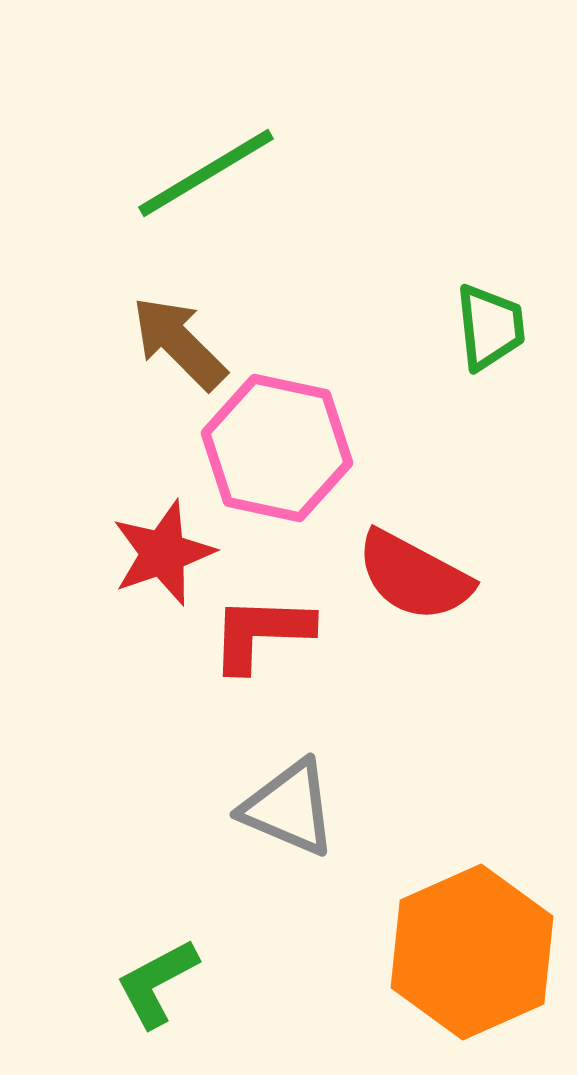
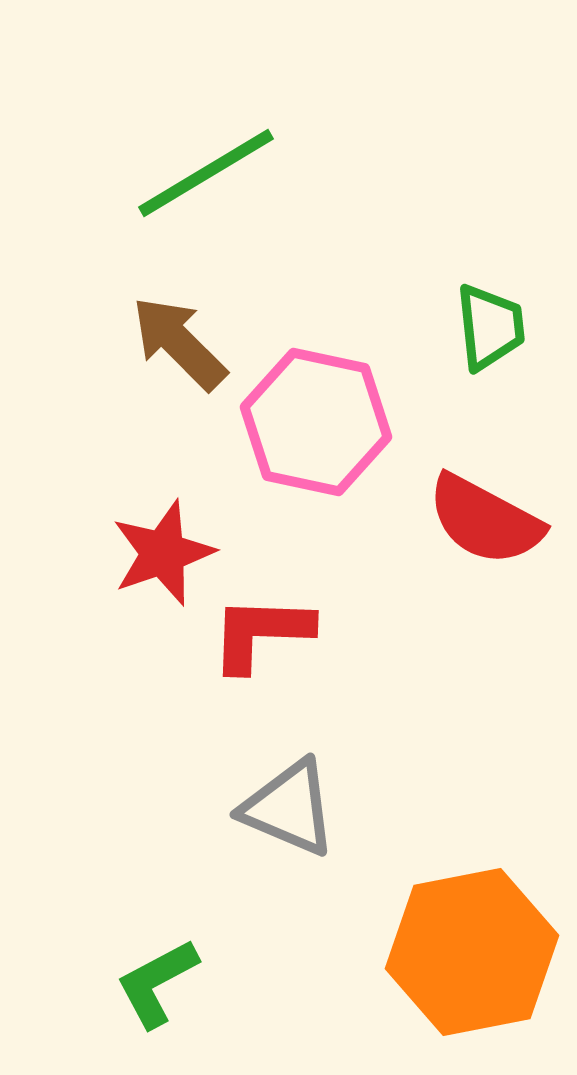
pink hexagon: moved 39 px right, 26 px up
red semicircle: moved 71 px right, 56 px up
orange hexagon: rotated 13 degrees clockwise
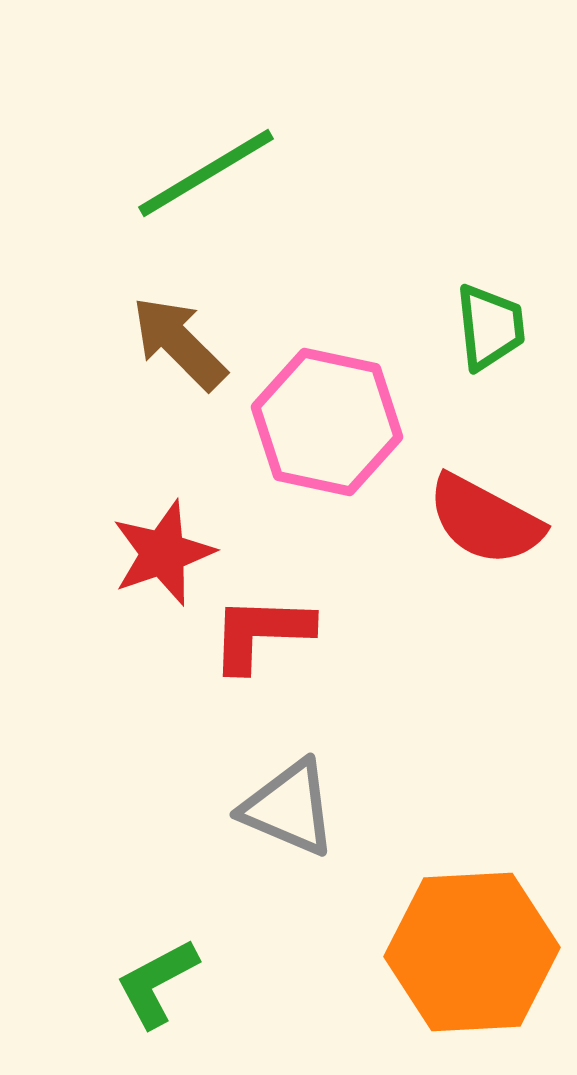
pink hexagon: moved 11 px right
orange hexagon: rotated 8 degrees clockwise
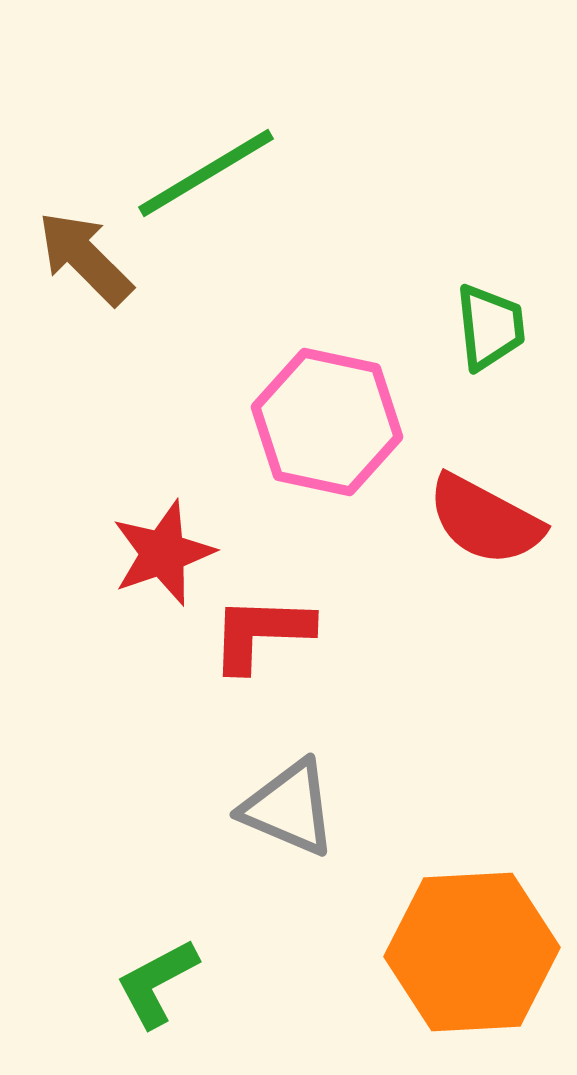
brown arrow: moved 94 px left, 85 px up
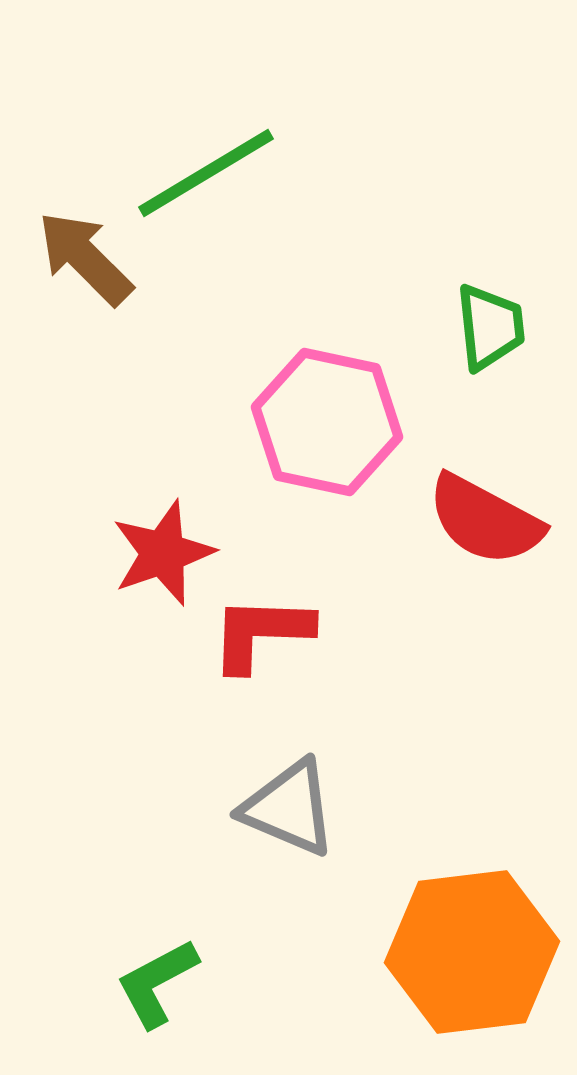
orange hexagon: rotated 4 degrees counterclockwise
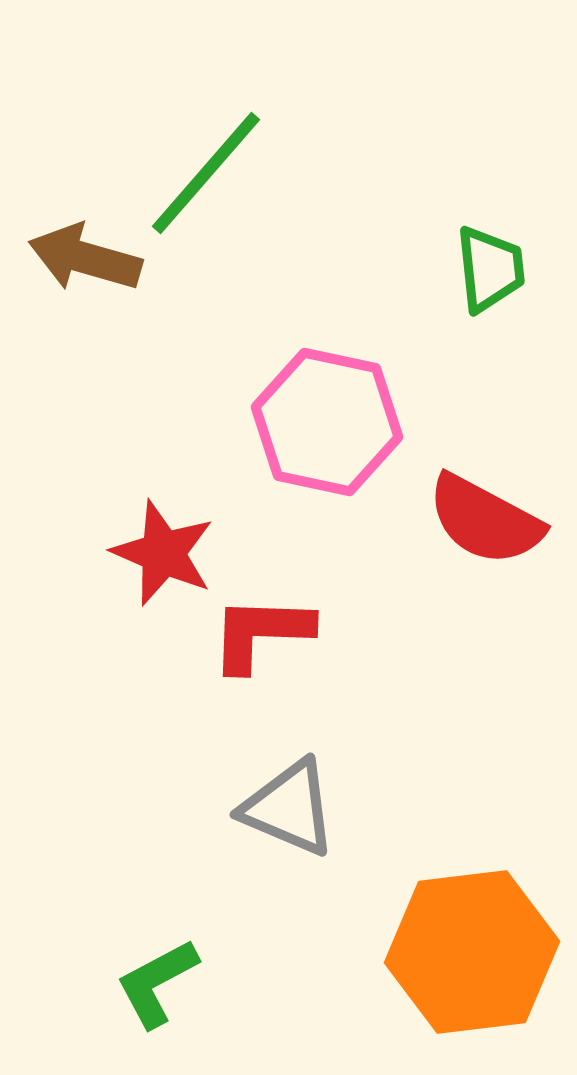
green line: rotated 18 degrees counterclockwise
brown arrow: rotated 29 degrees counterclockwise
green trapezoid: moved 58 px up
red star: rotated 30 degrees counterclockwise
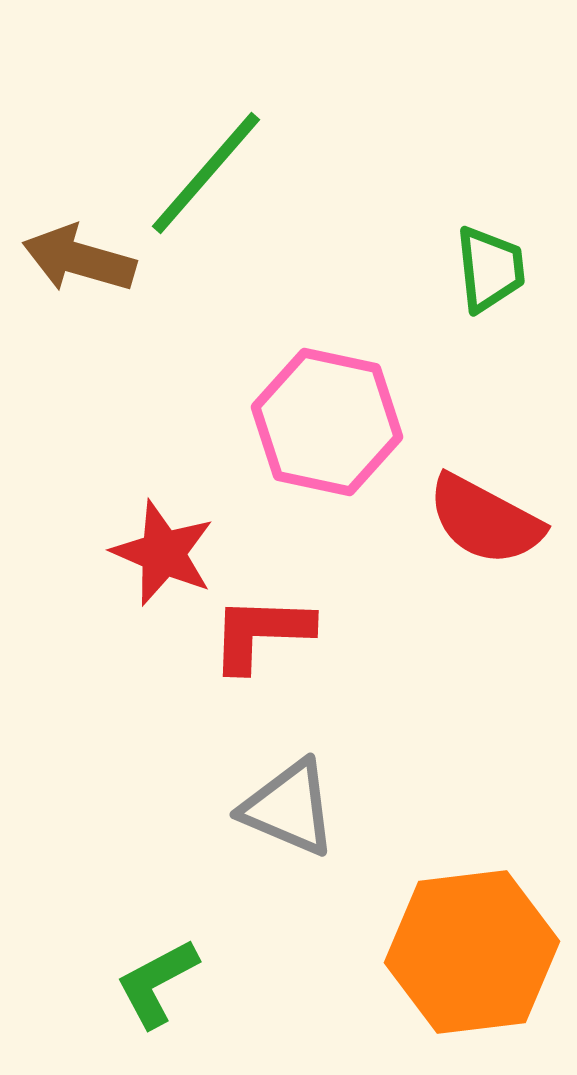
brown arrow: moved 6 px left, 1 px down
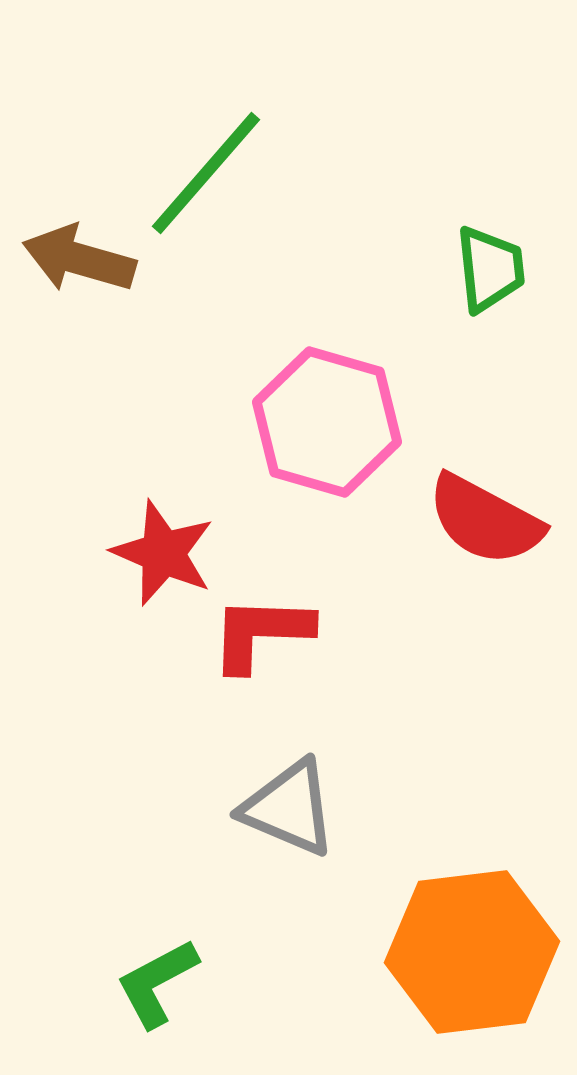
pink hexagon: rotated 4 degrees clockwise
